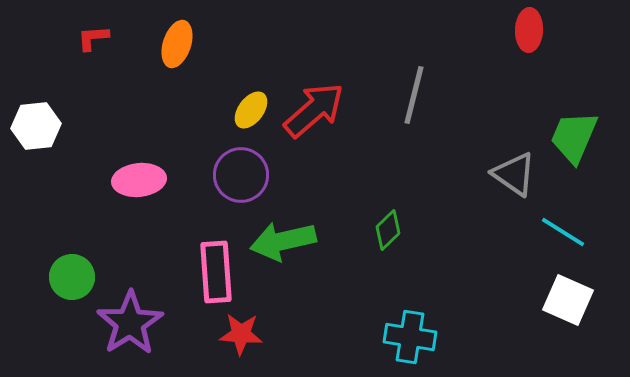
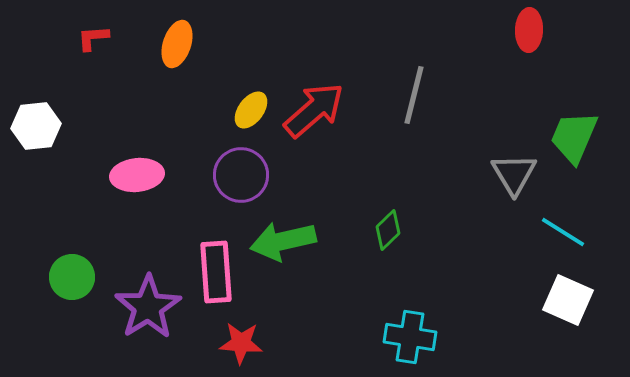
gray triangle: rotated 24 degrees clockwise
pink ellipse: moved 2 px left, 5 px up
purple star: moved 18 px right, 16 px up
red star: moved 9 px down
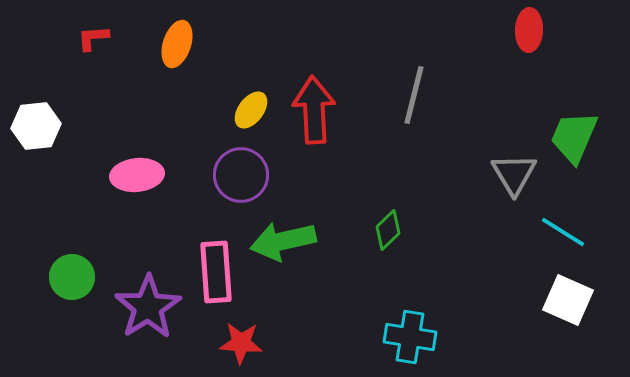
red arrow: rotated 52 degrees counterclockwise
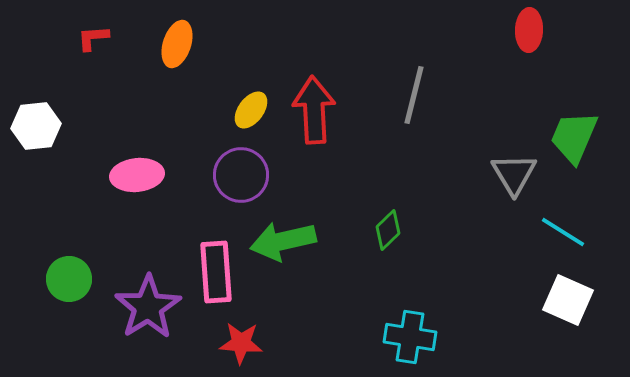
green circle: moved 3 px left, 2 px down
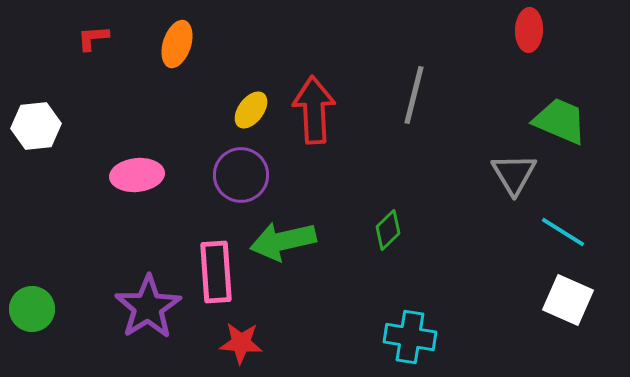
green trapezoid: moved 14 px left, 16 px up; rotated 90 degrees clockwise
green circle: moved 37 px left, 30 px down
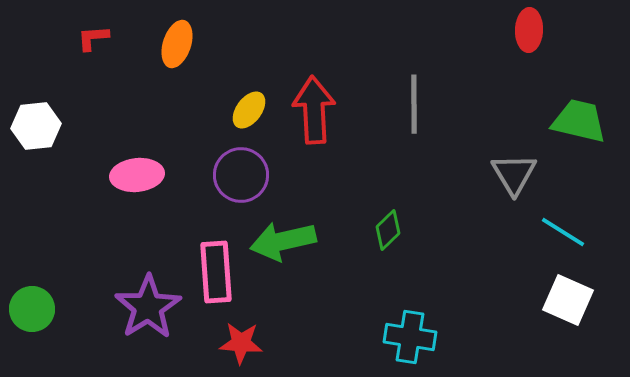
gray line: moved 9 px down; rotated 14 degrees counterclockwise
yellow ellipse: moved 2 px left
green trapezoid: moved 19 px right; rotated 10 degrees counterclockwise
